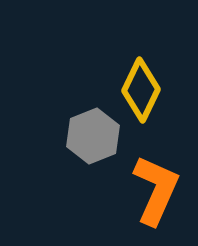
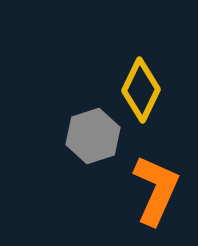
gray hexagon: rotated 4 degrees clockwise
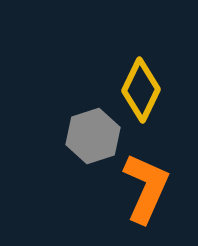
orange L-shape: moved 10 px left, 2 px up
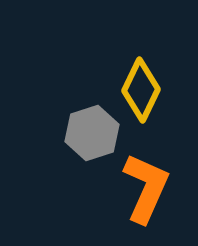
gray hexagon: moved 1 px left, 3 px up
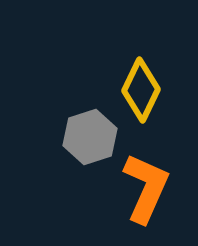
gray hexagon: moved 2 px left, 4 px down
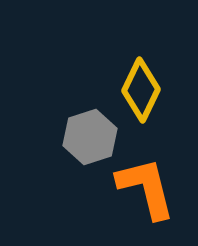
orange L-shape: rotated 38 degrees counterclockwise
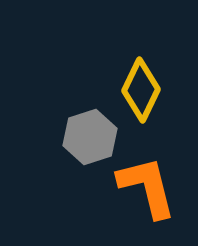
orange L-shape: moved 1 px right, 1 px up
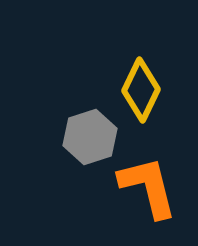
orange L-shape: moved 1 px right
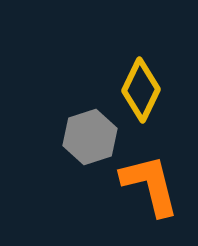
orange L-shape: moved 2 px right, 2 px up
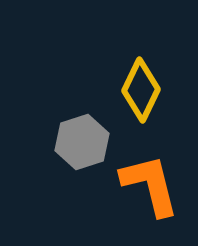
gray hexagon: moved 8 px left, 5 px down
